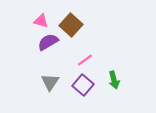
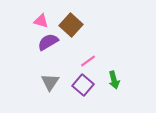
pink line: moved 3 px right, 1 px down
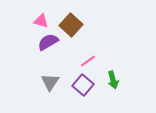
green arrow: moved 1 px left
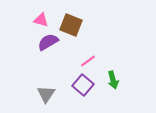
pink triangle: moved 1 px up
brown square: rotated 20 degrees counterclockwise
gray triangle: moved 4 px left, 12 px down
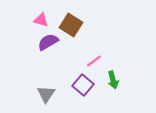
brown square: rotated 10 degrees clockwise
pink line: moved 6 px right
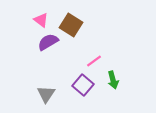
pink triangle: rotated 21 degrees clockwise
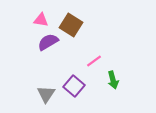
pink triangle: rotated 28 degrees counterclockwise
purple square: moved 9 px left, 1 px down
